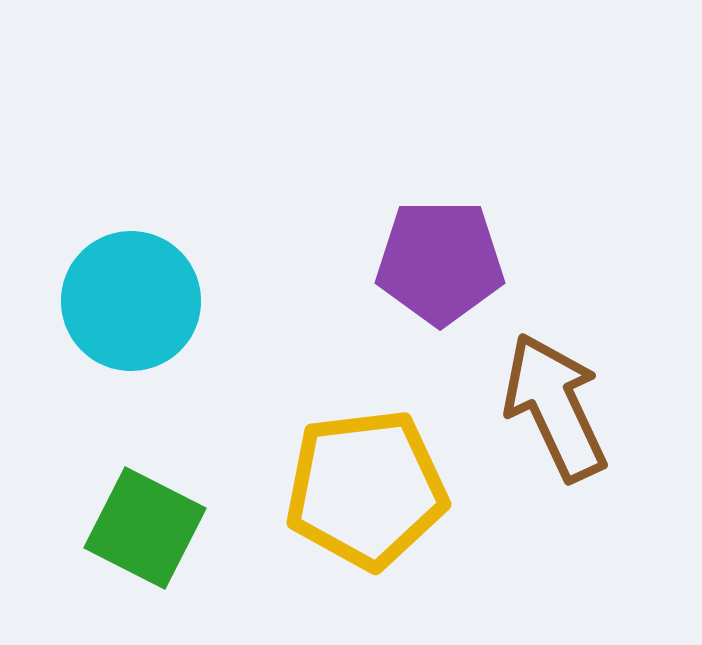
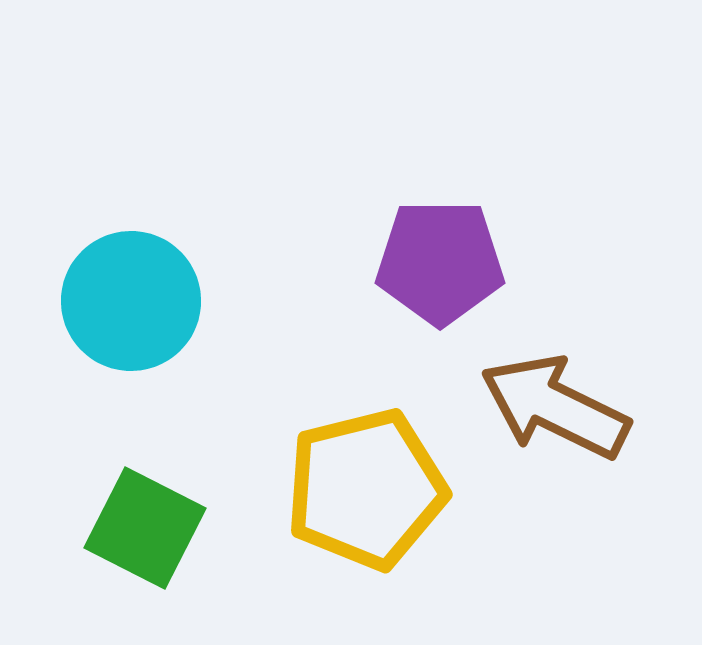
brown arrow: rotated 39 degrees counterclockwise
yellow pentagon: rotated 7 degrees counterclockwise
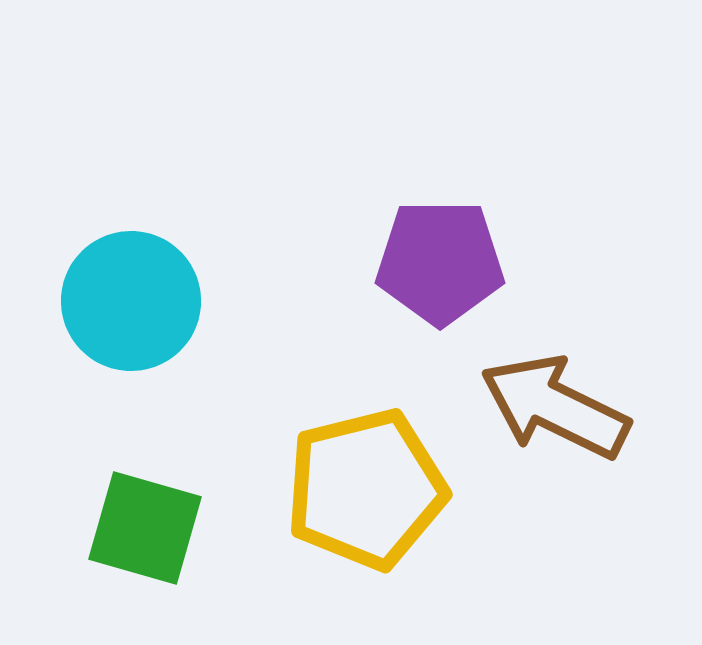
green square: rotated 11 degrees counterclockwise
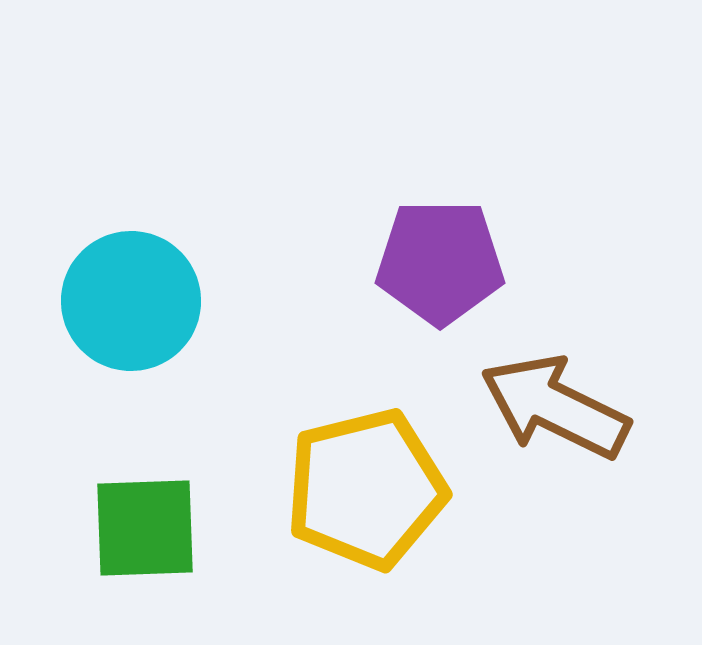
green square: rotated 18 degrees counterclockwise
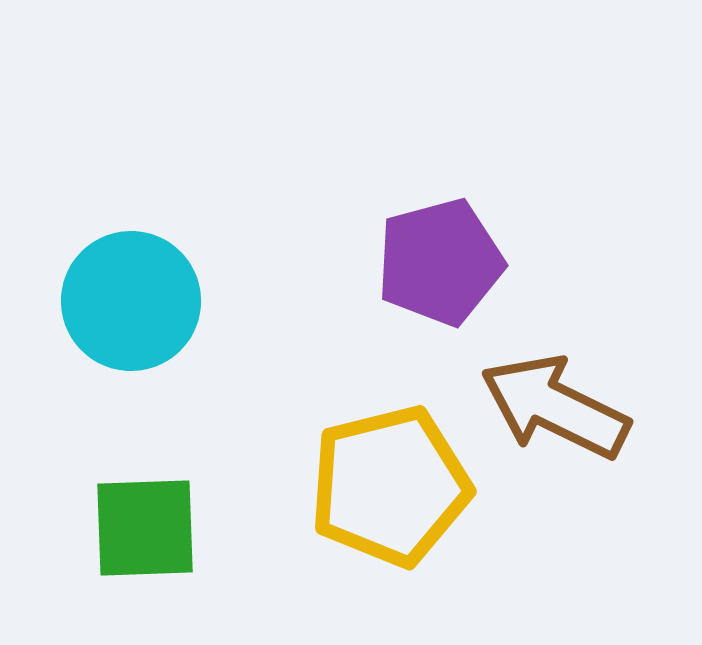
purple pentagon: rotated 15 degrees counterclockwise
yellow pentagon: moved 24 px right, 3 px up
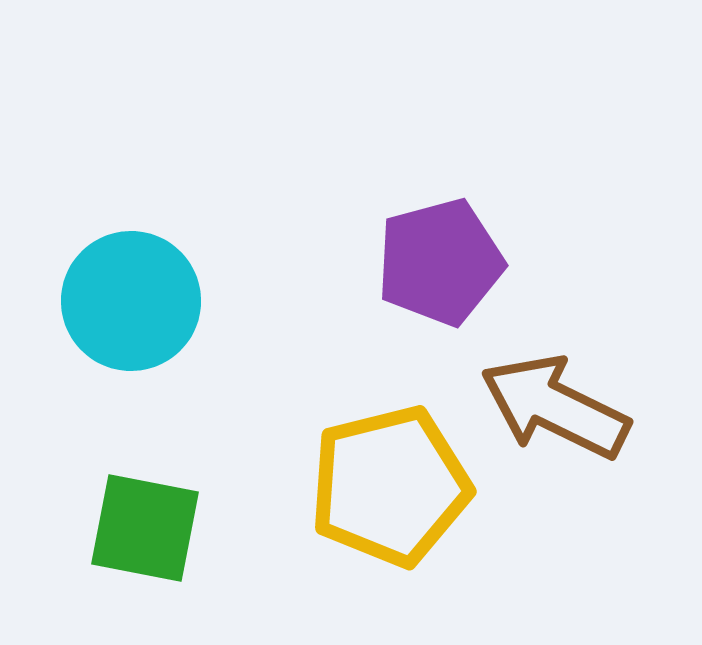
green square: rotated 13 degrees clockwise
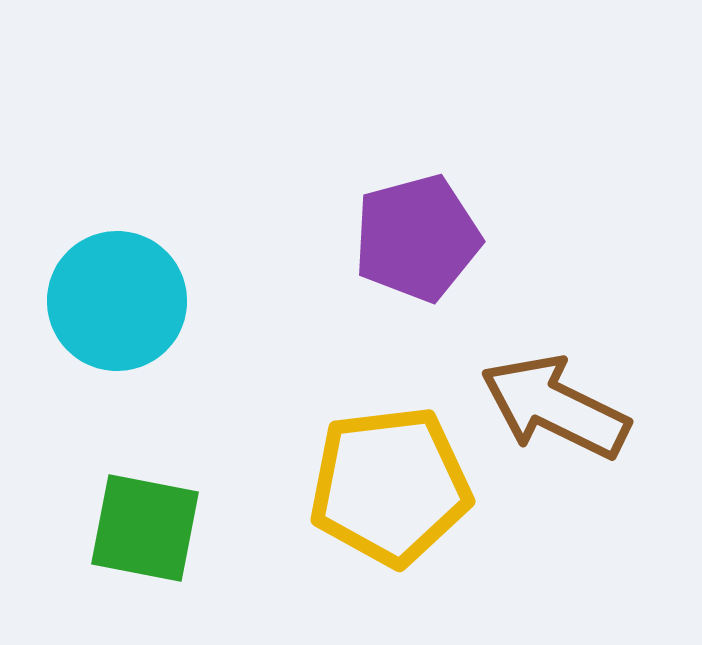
purple pentagon: moved 23 px left, 24 px up
cyan circle: moved 14 px left
yellow pentagon: rotated 7 degrees clockwise
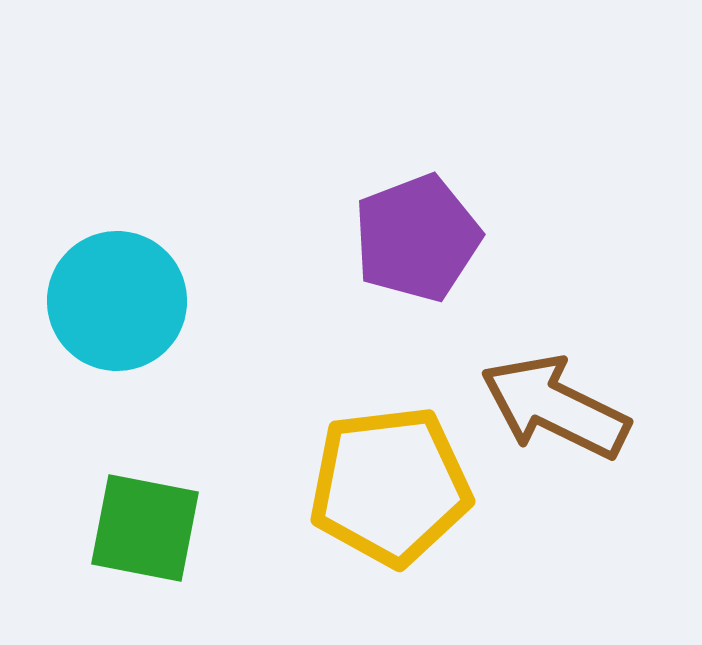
purple pentagon: rotated 6 degrees counterclockwise
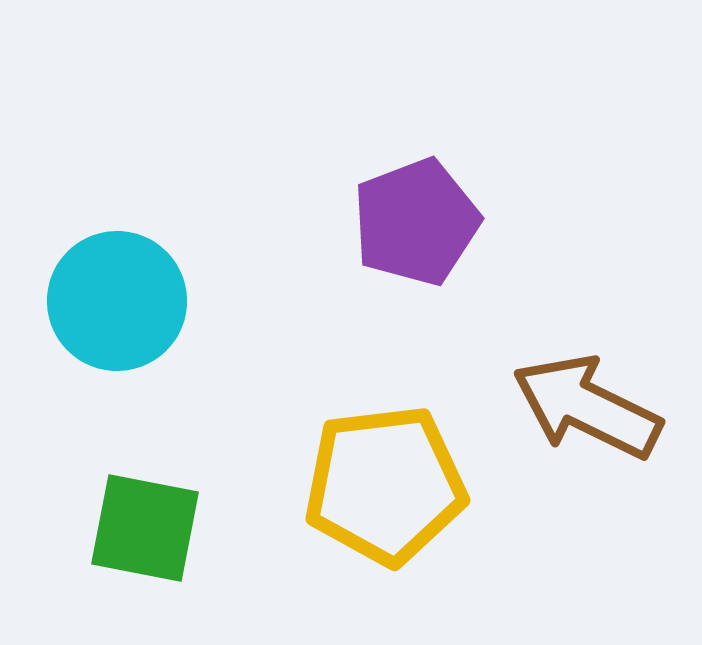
purple pentagon: moved 1 px left, 16 px up
brown arrow: moved 32 px right
yellow pentagon: moved 5 px left, 1 px up
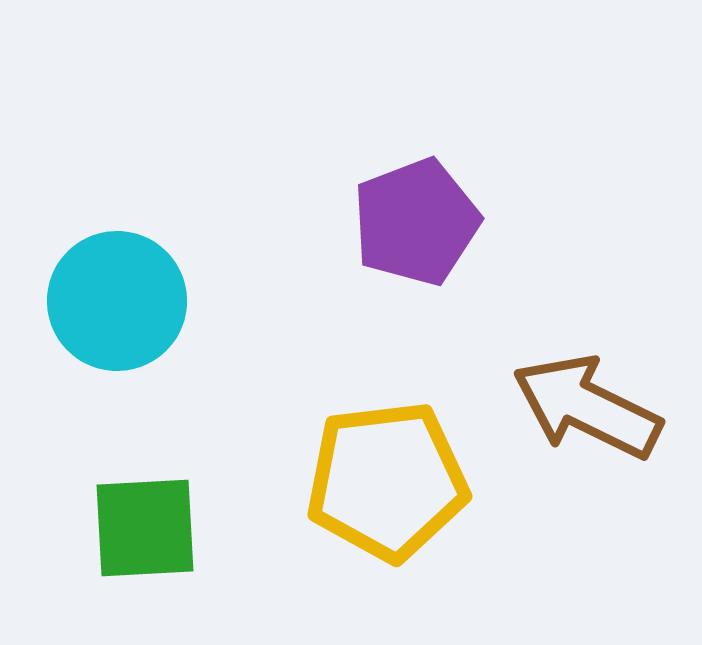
yellow pentagon: moved 2 px right, 4 px up
green square: rotated 14 degrees counterclockwise
